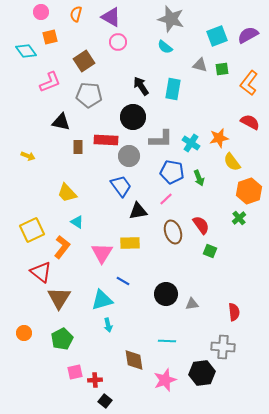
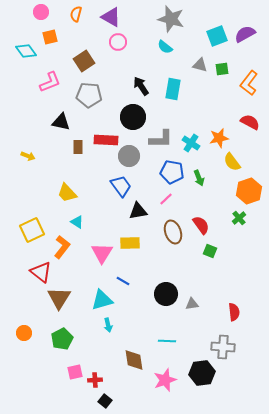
purple semicircle at (248, 35): moved 3 px left, 1 px up
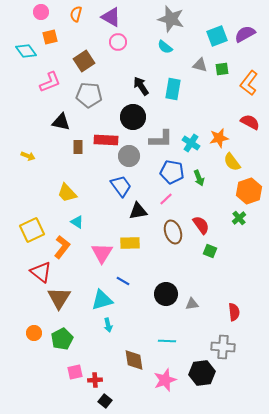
orange circle at (24, 333): moved 10 px right
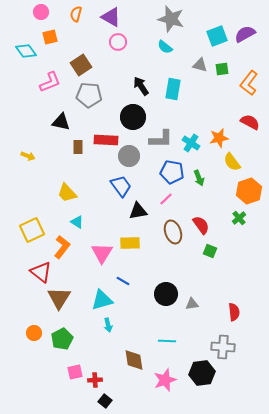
brown square at (84, 61): moved 3 px left, 4 px down
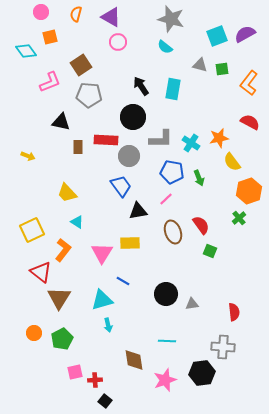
orange L-shape at (62, 247): moved 1 px right, 3 px down
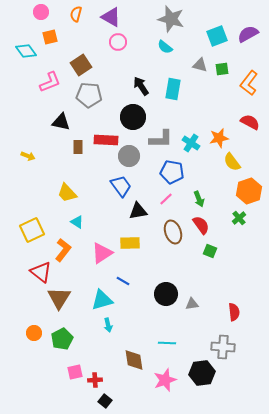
purple semicircle at (245, 34): moved 3 px right
green arrow at (199, 178): moved 21 px down
pink triangle at (102, 253): rotated 25 degrees clockwise
cyan line at (167, 341): moved 2 px down
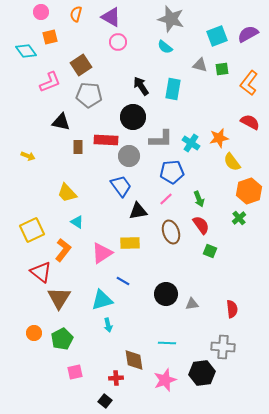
blue pentagon at (172, 172): rotated 15 degrees counterclockwise
brown ellipse at (173, 232): moved 2 px left
red semicircle at (234, 312): moved 2 px left, 3 px up
red cross at (95, 380): moved 21 px right, 2 px up
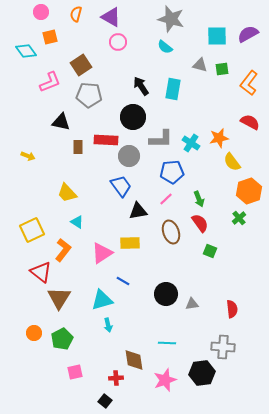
cyan square at (217, 36): rotated 20 degrees clockwise
red semicircle at (201, 225): moved 1 px left, 2 px up
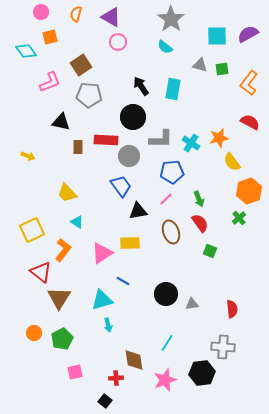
gray star at (171, 19): rotated 20 degrees clockwise
cyan line at (167, 343): rotated 60 degrees counterclockwise
